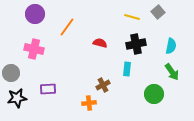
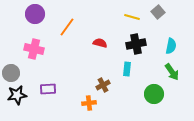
black star: moved 3 px up
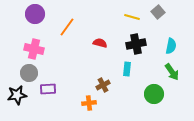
gray circle: moved 18 px right
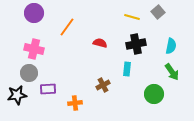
purple circle: moved 1 px left, 1 px up
orange cross: moved 14 px left
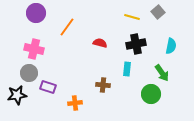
purple circle: moved 2 px right
green arrow: moved 10 px left, 1 px down
brown cross: rotated 32 degrees clockwise
purple rectangle: moved 2 px up; rotated 21 degrees clockwise
green circle: moved 3 px left
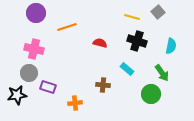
orange line: rotated 36 degrees clockwise
black cross: moved 1 px right, 3 px up; rotated 30 degrees clockwise
cyan rectangle: rotated 56 degrees counterclockwise
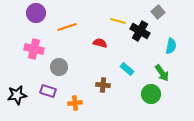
yellow line: moved 14 px left, 4 px down
black cross: moved 3 px right, 10 px up; rotated 12 degrees clockwise
gray circle: moved 30 px right, 6 px up
purple rectangle: moved 4 px down
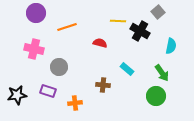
yellow line: rotated 14 degrees counterclockwise
green circle: moved 5 px right, 2 px down
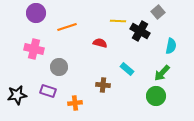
green arrow: rotated 78 degrees clockwise
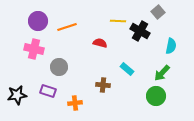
purple circle: moved 2 px right, 8 px down
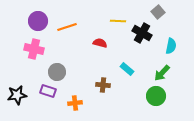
black cross: moved 2 px right, 2 px down
gray circle: moved 2 px left, 5 px down
